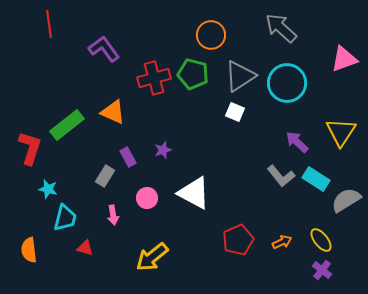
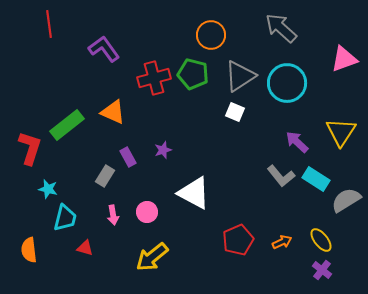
pink circle: moved 14 px down
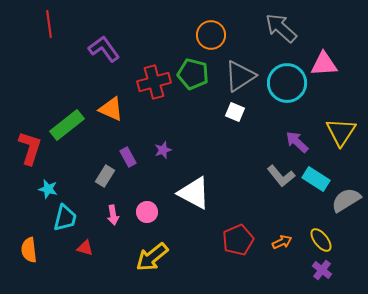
pink triangle: moved 20 px left, 5 px down; rotated 16 degrees clockwise
red cross: moved 4 px down
orange triangle: moved 2 px left, 3 px up
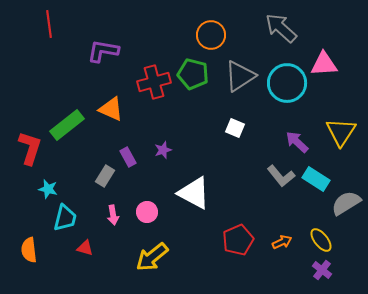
purple L-shape: moved 1 px left, 2 px down; rotated 44 degrees counterclockwise
white square: moved 16 px down
gray semicircle: moved 3 px down
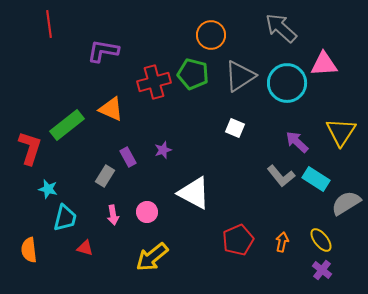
orange arrow: rotated 54 degrees counterclockwise
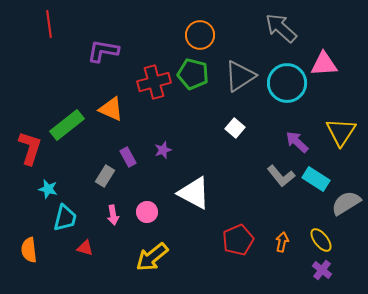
orange circle: moved 11 px left
white square: rotated 18 degrees clockwise
